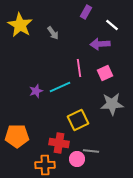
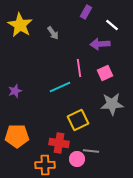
purple star: moved 21 px left
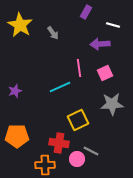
white line: moved 1 px right; rotated 24 degrees counterclockwise
gray line: rotated 21 degrees clockwise
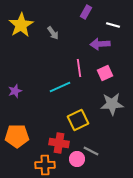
yellow star: moved 1 px right; rotated 10 degrees clockwise
